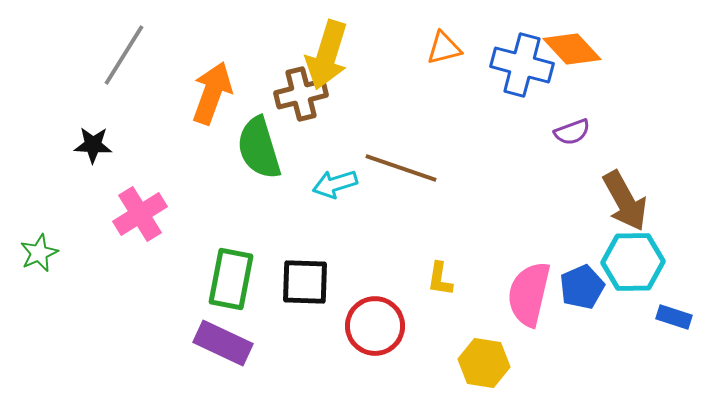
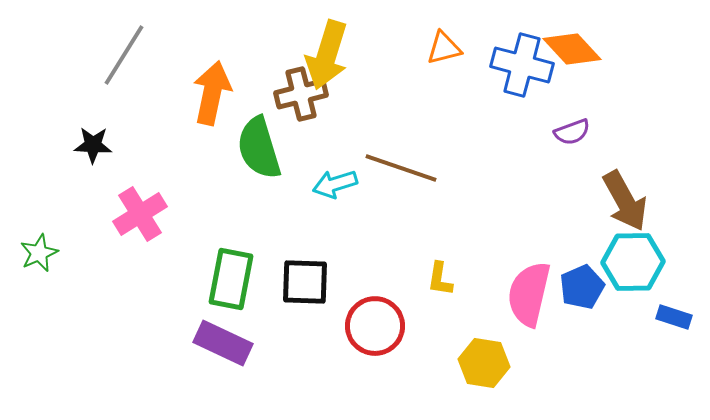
orange arrow: rotated 8 degrees counterclockwise
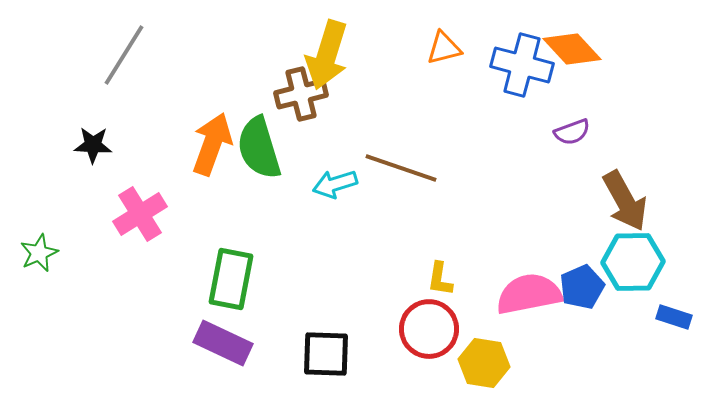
orange arrow: moved 51 px down; rotated 8 degrees clockwise
black square: moved 21 px right, 72 px down
pink semicircle: rotated 66 degrees clockwise
red circle: moved 54 px right, 3 px down
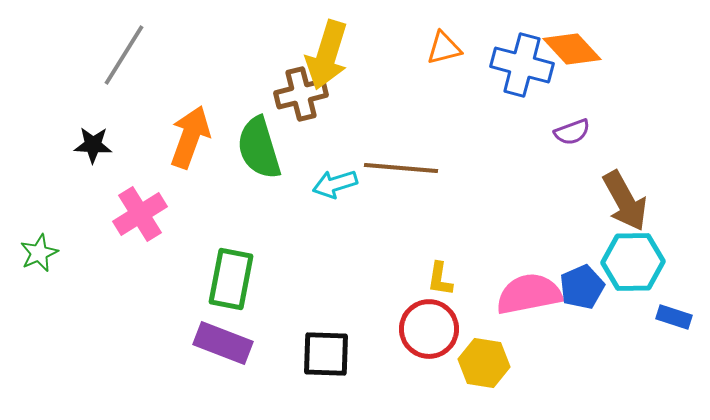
orange arrow: moved 22 px left, 7 px up
brown line: rotated 14 degrees counterclockwise
purple rectangle: rotated 4 degrees counterclockwise
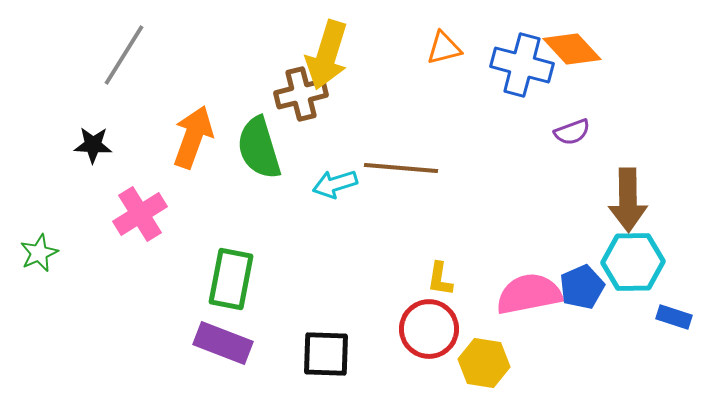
orange arrow: moved 3 px right
brown arrow: moved 3 px right, 1 px up; rotated 28 degrees clockwise
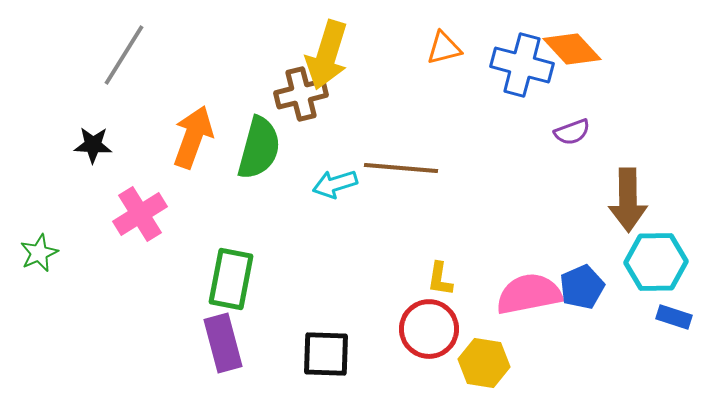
green semicircle: rotated 148 degrees counterclockwise
cyan hexagon: moved 23 px right
purple rectangle: rotated 54 degrees clockwise
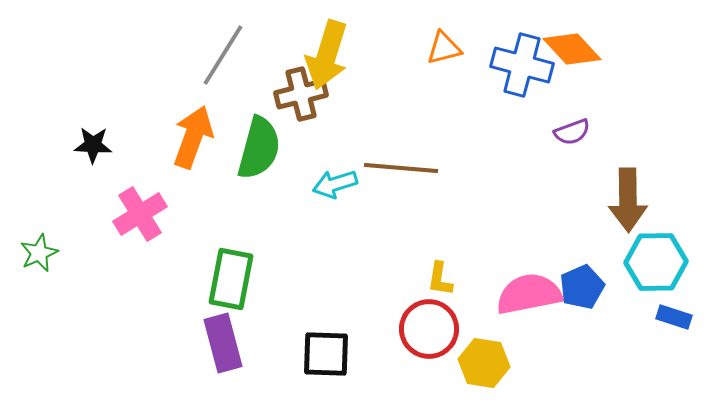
gray line: moved 99 px right
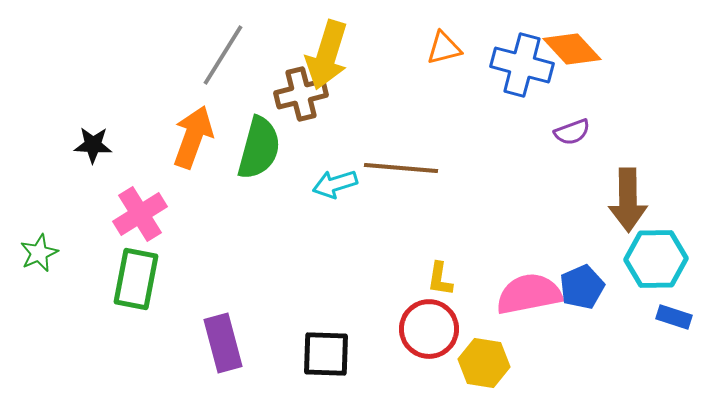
cyan hexagon: moved 3 px up
green rectangle: moved 95 px left
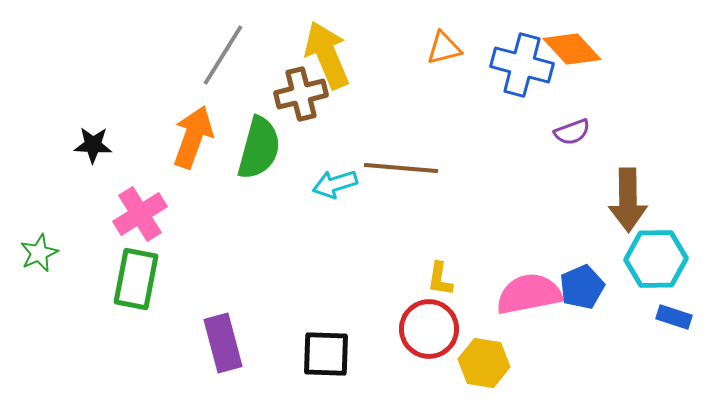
yellow arrow: rotated 140 degrees clockwise
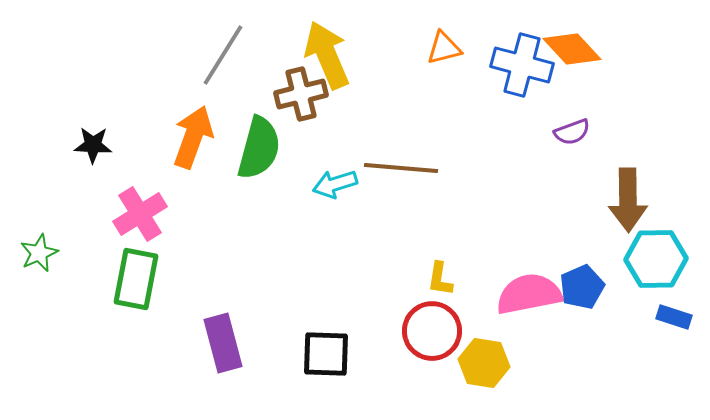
red circle: moved 3 px right, 2 px down
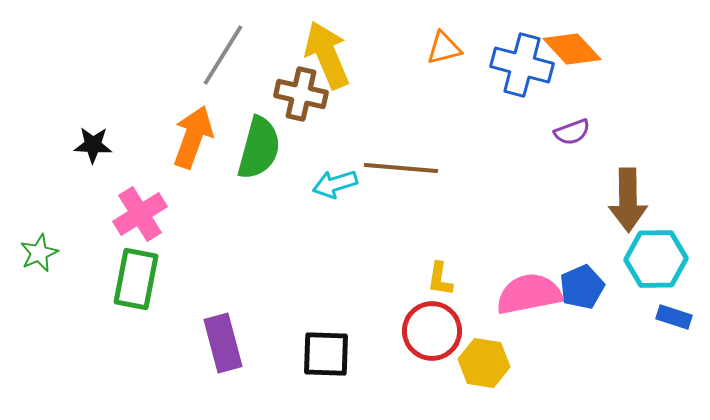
brown cross: rotated 27 degrees clockwise
